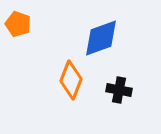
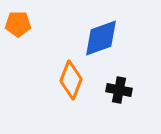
orange pentagon: rotated 20 degrees counterclockwise
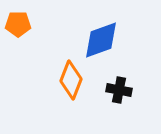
blue diamond: moved 2 px down
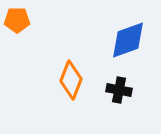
orange pentagon: moved 1 px left, 4 px up
blue diamond: moved 27 px right
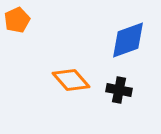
orange pentagon: rotated 25 degrees counterclockwise
orange diamond: rotated 63 degrees counterclockwise
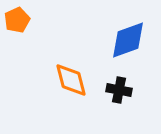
orange diamond: rotated 27 degrees clockwise
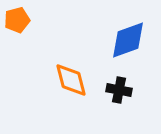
orange pentagon: rotated 10 degrees clockwise
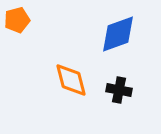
blue diamond: moved 10 px left, 6 px up
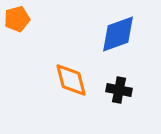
orange pentagon: moved 1 px up
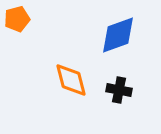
blue diamond: moved 1 px down
